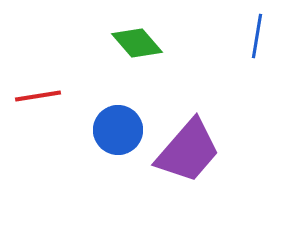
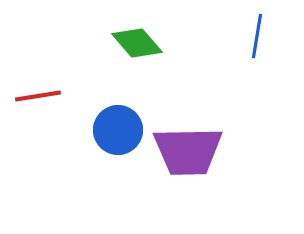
purple trapezoid: rotated 48 degrees clockwise
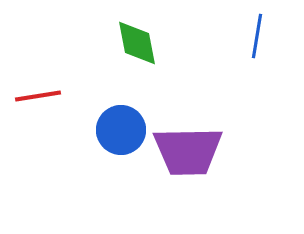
green diamond: rotated 30 degrees clockwise
blue circle: moved 3 px right
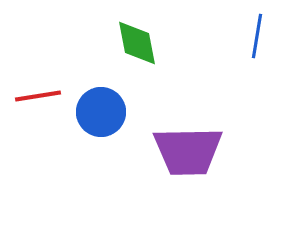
blue circle: moved 20 px left, 18 px up
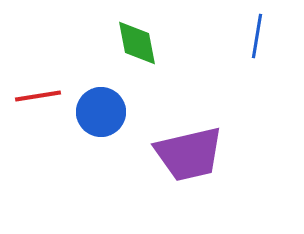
purple trapezoid: moved 1 px right, 3 px down; rotated 12 degrees counterclockwise
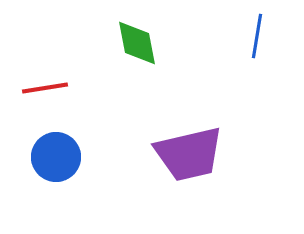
red line: moved 7 px right, 8 px up
blue circle: moved 45 px left, 45 px down
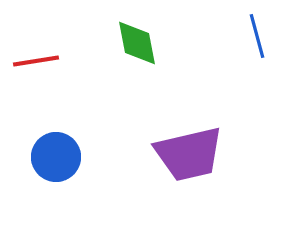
blue line: rotated 24 degrees counterclockwise
red line: moved 9 px left, 27 px up
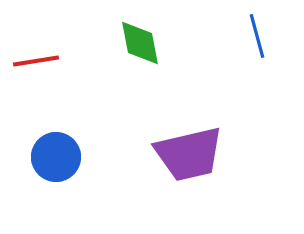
green diamond: moved 3 px right
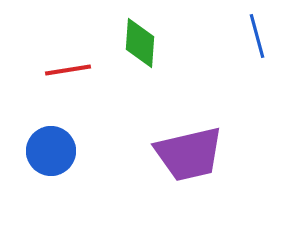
green diamond: rotated 15 degrees clockwise
red line: moved 32 px right, 9 px down
blue circle: moved 5 px left, 6 px up
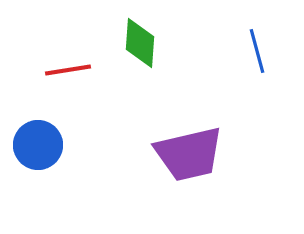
blue line: moved 15 px down
blue circle: moved 13 px left, 6 px up
